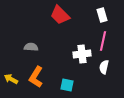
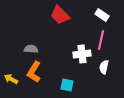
white rectangle: rotated 40 degrees counterclockwise
pink line: moved 2 px left, 1 px up
gray semicircle: moved 2 px down
orange L-shape: moved 2 px left, 5 px up
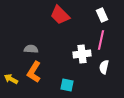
white rectangle: rotated 32 degrees clockwise
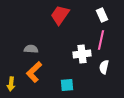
red trapezoid: rotated 80 degrees clockwise
orange L-shape: rotated 15 degrees clockwise
yellow arrow: moved 5 px down; rotated 112 degrees counterclockwise
cyan square: rotated 16 degrees counterclockwise
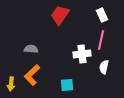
orange L-shape: moved 2 px left, 3 px down
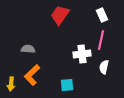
gray semicircle: moved 3 px left
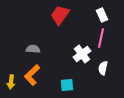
pink line: moved 2 px up
gray semicircle: moved 5 px right
white cross: rotated 30 degrees counterclockwise
white semicircle: moved 1 px left, 1 px down
yellow arrow: moved 2 px up
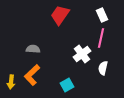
cyan square: rotated 24 degrees counterclockwise
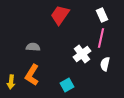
gray semicircle: moved 2 px up
white semicircle: moved 2 px right, 4 px up
orange L-shape: rotated 15 degrees counterclockwise
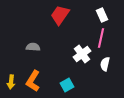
orange L-shape: moved 1 px right, 6 px down
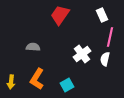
pink line: moved 9 px right, 1 px up
white semicircle: moved 5 px up
orange L-shape: moved 4 px right, 2 px up
